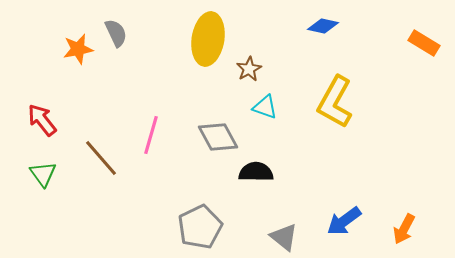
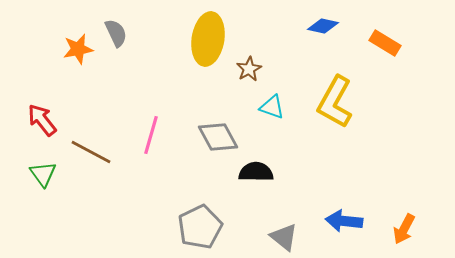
orange rectangle: moved 39 px left
cyan triangle: moved 7 px right
brown line: moved 10 px left, 6 px up; rotated 21 degrees counterclockwise
blue arrow: rotated 42 degrees clockwise
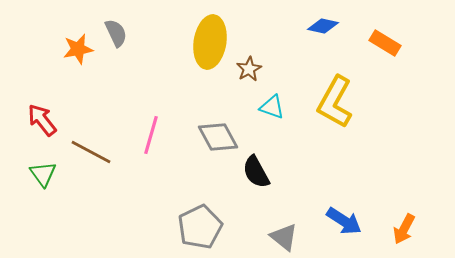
yellow ellipse: moved 2 px right, 3 px down
black semicircle: rotated 120 degrees counterclockwise
blue arrow: rotated 153 degrees counterclockwise
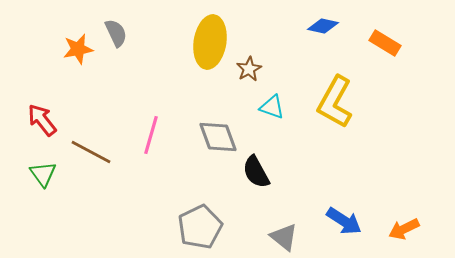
gray diamond: rotated 9 degrees clockwise
orange arrow: rotated 36 degrees clockwise
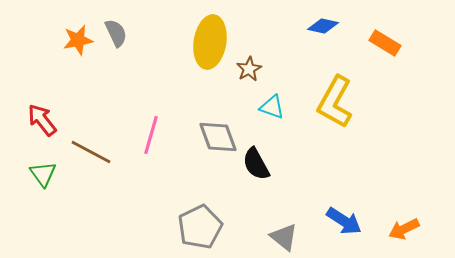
orange star: moved 9 px up
black semicircle: moved 8 px up
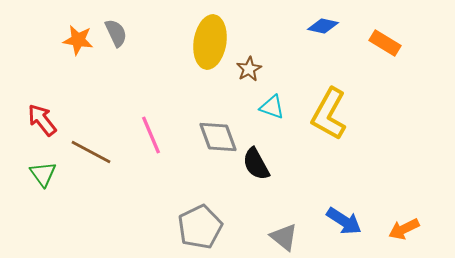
orange star: rotated 20 degrees clockwise
yellow L-shape: moved 6 px left, 12 px down
pink line: rotated 39 degrees counterclockwise
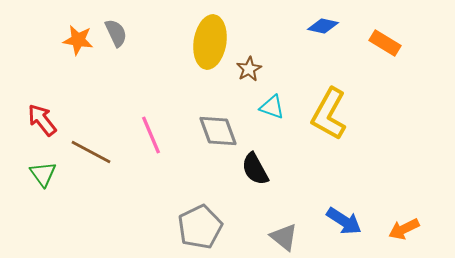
gray diamond: moved 6 px up
black semicircle: moved 1 px left, 5 px down
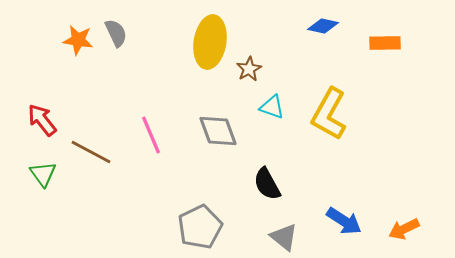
orange rectangle: rotated 32 degrees counterclockwise
black semicircle: moved 12 px right, 15 px down
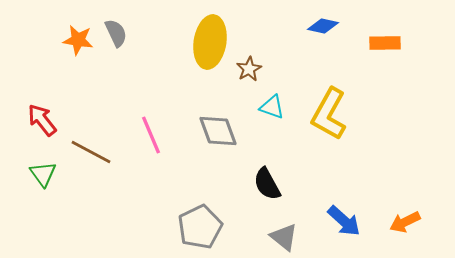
blue arrow: rotated 9 degrees clockwise
orange arrow: moved 1 px right, 7 px up
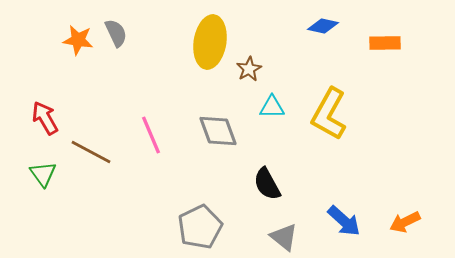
cyan triangle: rotated 20 degrees counterclockwise
red arrow: moved 3 px right, 2 px up; rotated 8 degrees clockwise
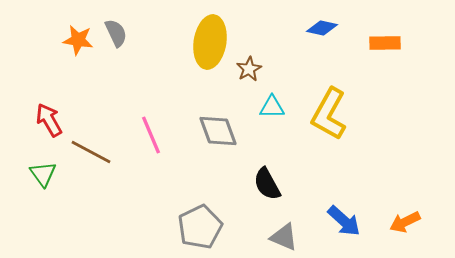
blue diamond: moved 1 px left, 2 px down
red arrow: moved 4 px right, 2 px down
gray triangle: rotated 16 degrees counterclockwise
